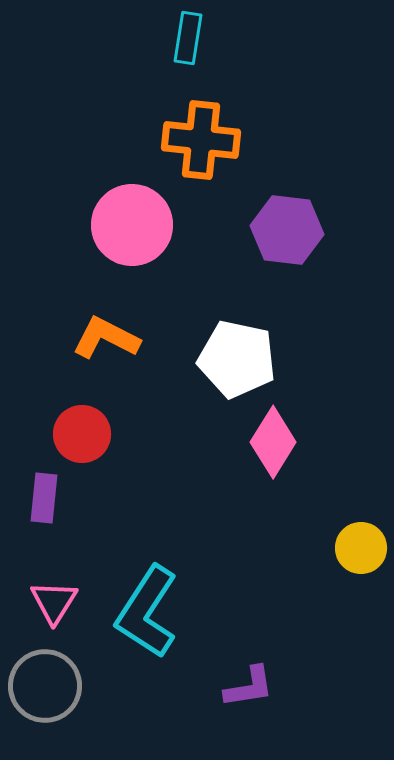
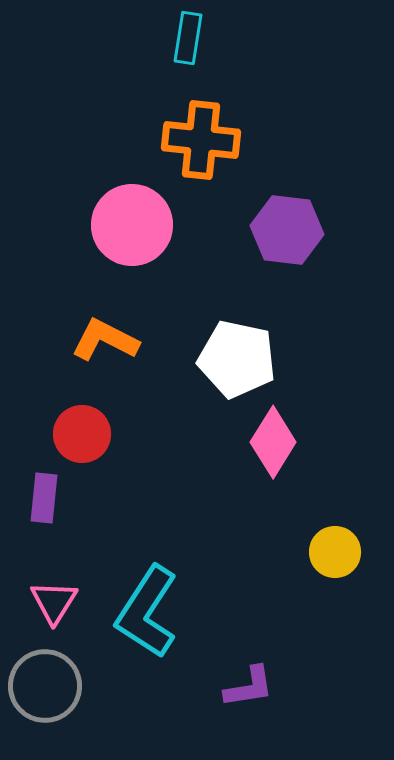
orange L-shape: moved 1 px left, 2 px down
yellow circle: moved 26 px left, 4 px down
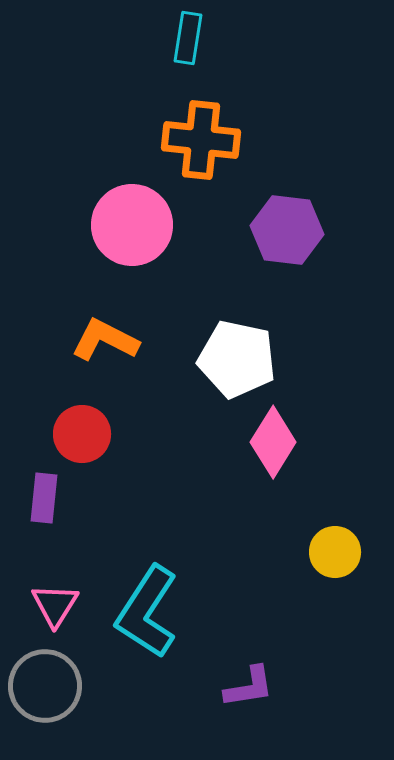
pink triangle: moved 1 px right, 3 px down
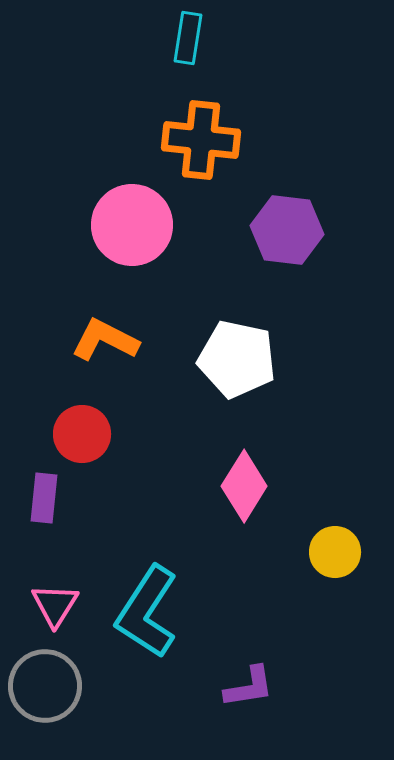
pink diamond: moved 29 px left, 44 px down
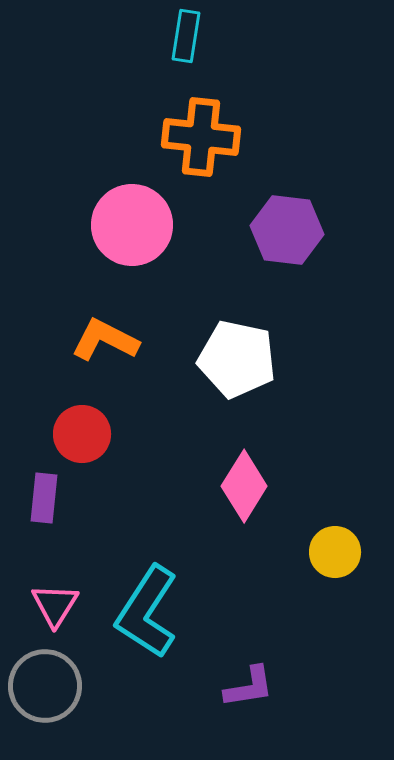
cyan rectangle: moved 2 px left, 2 px up
orange cross: moved 3 px up
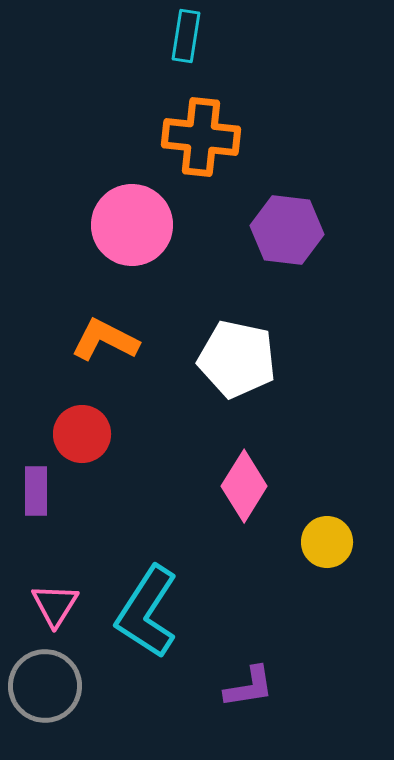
purple rectangle: moved 8 px left, 7 px up; rotated 6 degrees counterclockwise
yellow circle: moved 8 px left, 10 px up
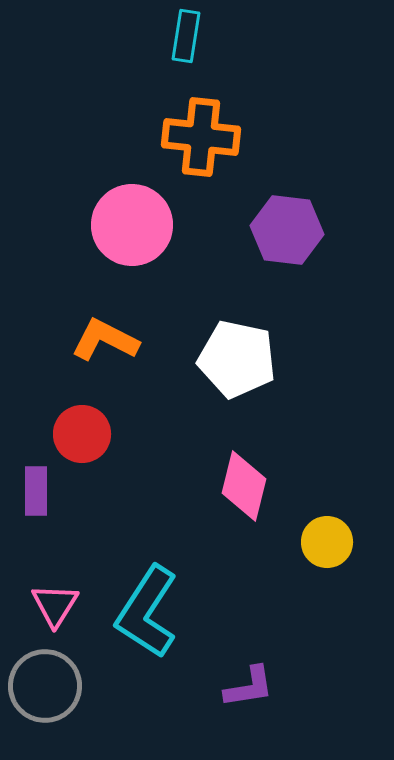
pink diamond: rotated 18 degrees counterclockwise
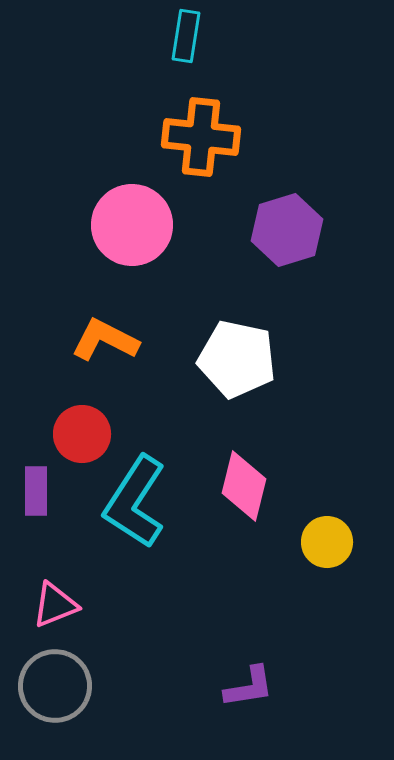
purple hexagon: rotated 24 degrees counterclockwise
pink triangle: rotated 36 degrees clockwise
cyan L-shape: moved 12 px left, 110 px up
gray circle: moved 10 px right
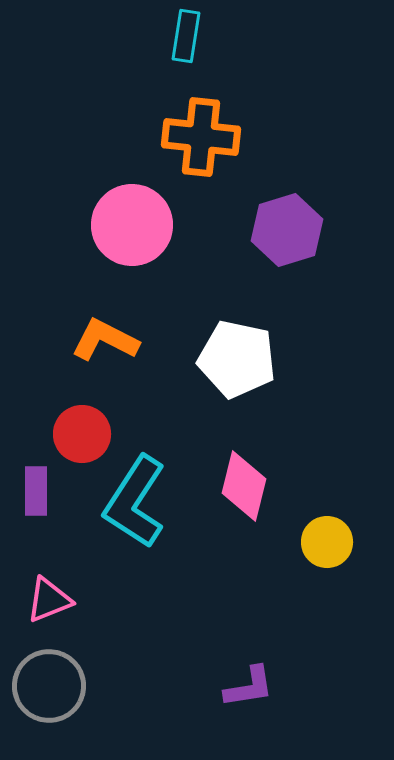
pink triangle: moved 6 px left, 5 px up
gray circle: moved 6 px left
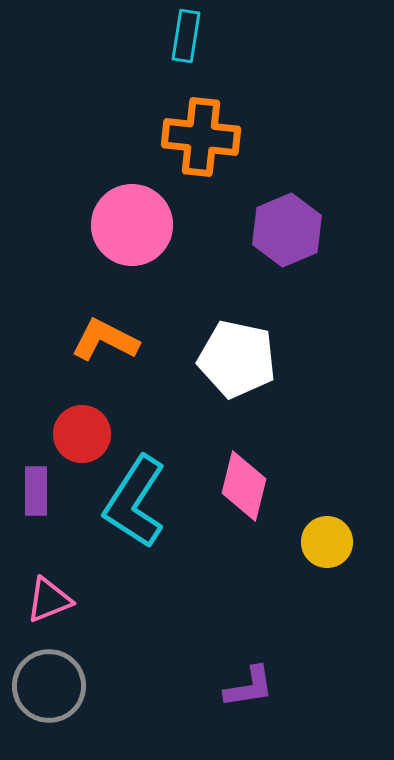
purple hexagon: rotated 6 degrees counterclockwise
